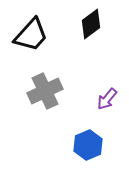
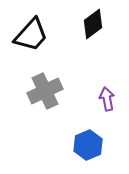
black diamond: moved 2 px right
purple arrow: rotated 130 degrees clockwise
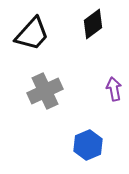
black trapezoid: moved 1 px right, 1 px up
purple arrow: moved 7 px right, 10 px up
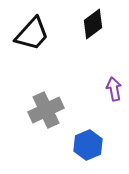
gray cross: moved 1 px right, 19 px down
